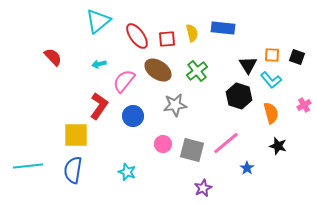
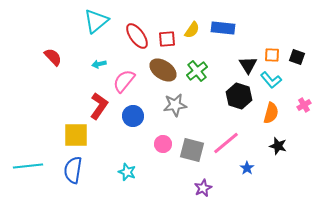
cyan triangle: moved 2 px left
yellow semicircle: moved 3 px up; rotated 48 degrees clockwise
brown ellipse: moved 5 px right
orange semicircle: rotated 30 degrees clockwise
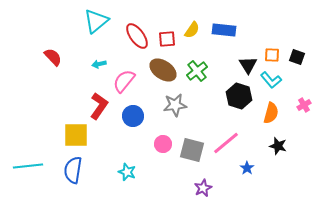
blue rectangle: moved 1 px right, 2 px down
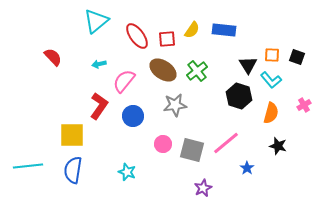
yellow square: moved 4 px left
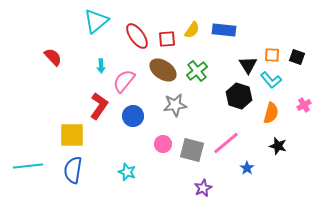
cyan arrow: moved 2 px right, 2 px down; rotated 80 degrees counterclockwise
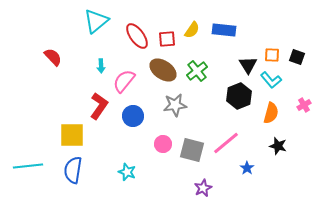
black hexagon: rotated 20 degrees clockwise
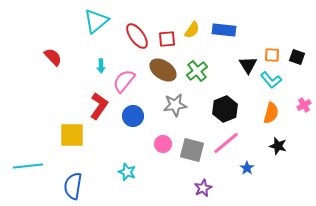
black hexagon: moved 14 px left, 13 px down
blue semicircle: moved 16 px down
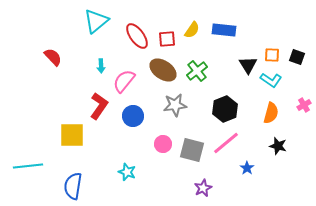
cyan L-shape: rotated 15 degrees counterclockwise
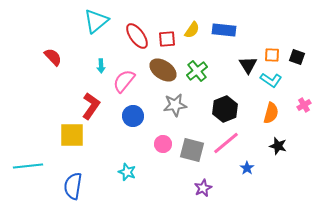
red L-shape: moved 8 px left
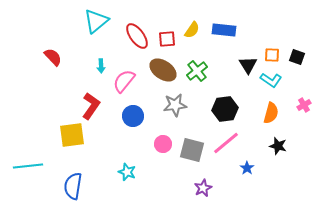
black hexagon: rotated 15 degrees clockwise
yellow square: rotated 8 degrees counterclockwise
